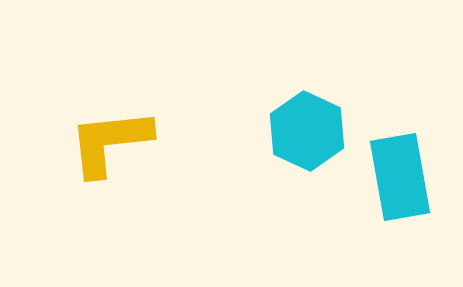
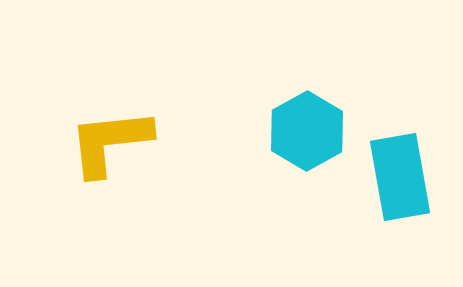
cyan hexagon: rotated 6 degrees clockwise
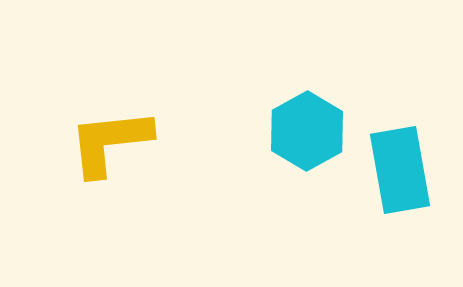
cyan rectangle: moved 7 px up
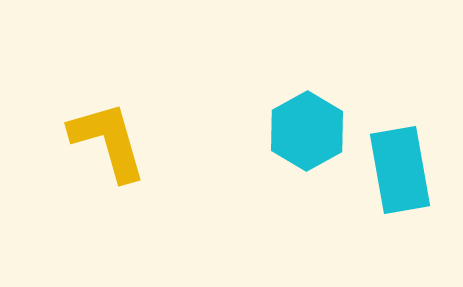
yellow L-shape: moved 2 px left, 1 px up; rotated 80 degrees clockwise
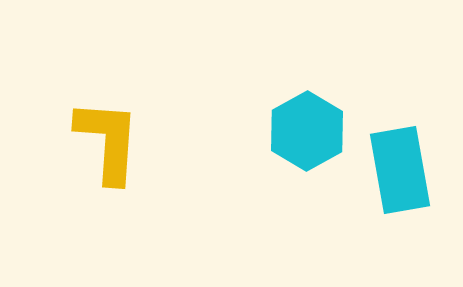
yellow L-shape: rotated 20 degrees clockwise
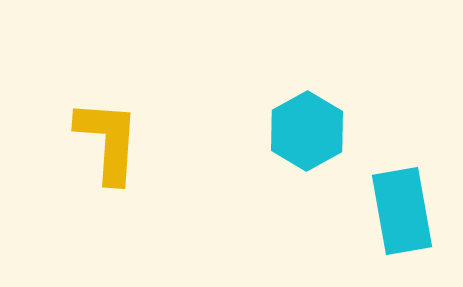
cyan rectangle: moved 2 px right, 41 px down
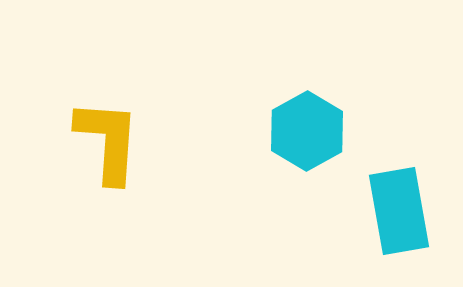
cyan rectangle: moved 3 px left
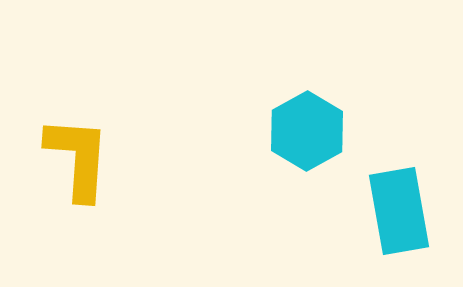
yellow L-shape: moved 30 px left, 17 px down
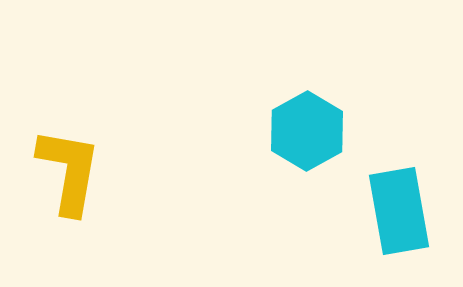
yellow L-shape: moved 9 px left, 13 px down; rotated 6 degrees clockwise
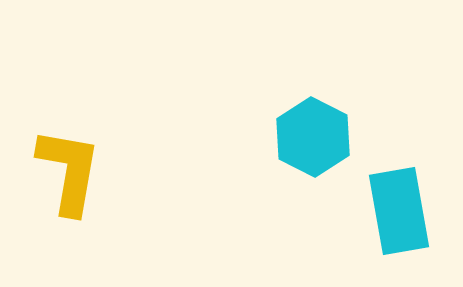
cyan hexagon: moved 6 px right, 6 px down; rotated 4 degrees counterclockwise
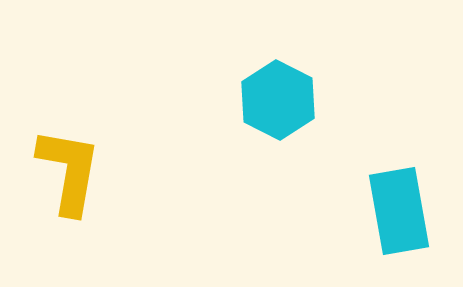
cyan hexagon: moved 35 px left, 37 px up
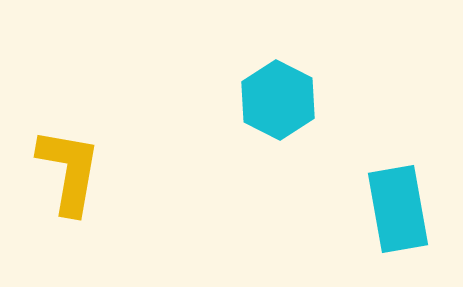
cyan rectangle: moved 1 px left, 2 px up
